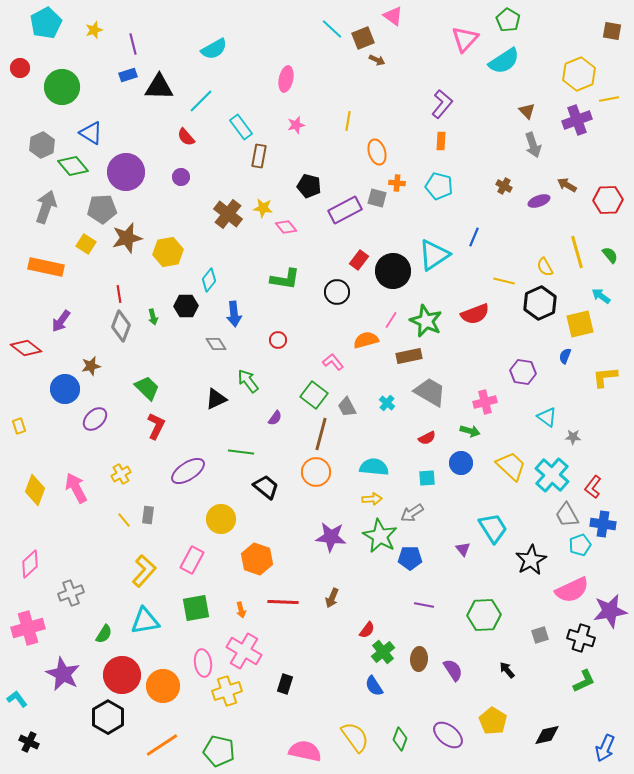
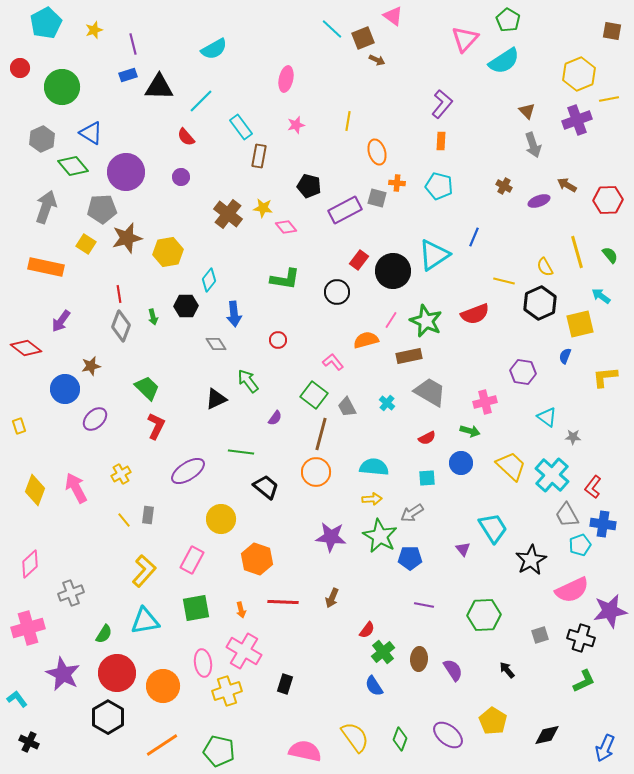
gray hexagon at (42, 145): moved 6 px up
red circle at (122, 675): moved 5 px left, 2 px up
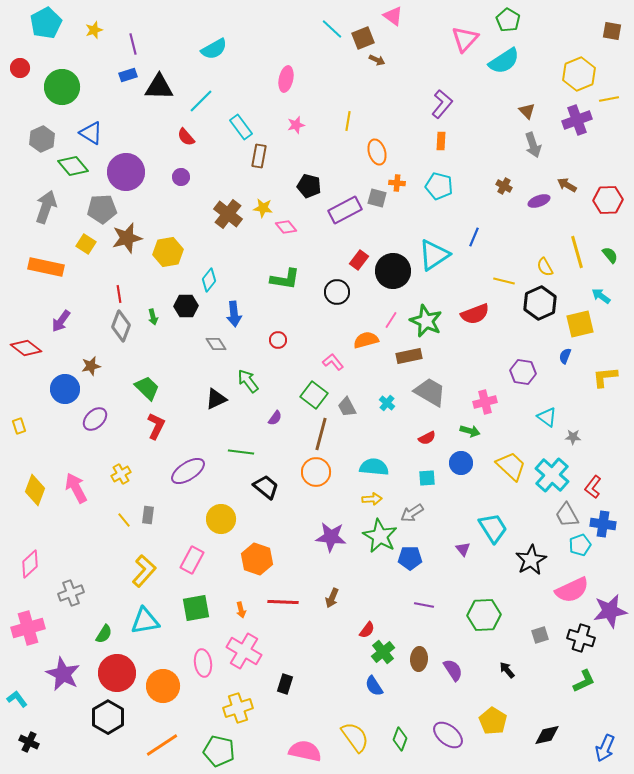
yellow cross at (227, 691): moved 11 px right, 17 px down
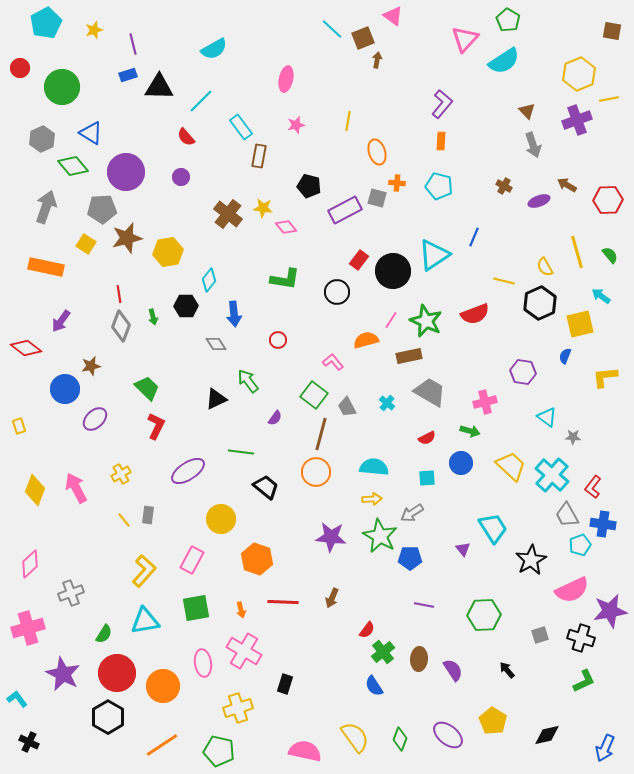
brown arrow at (377, 60): rotated 105 degrees counterclockwise
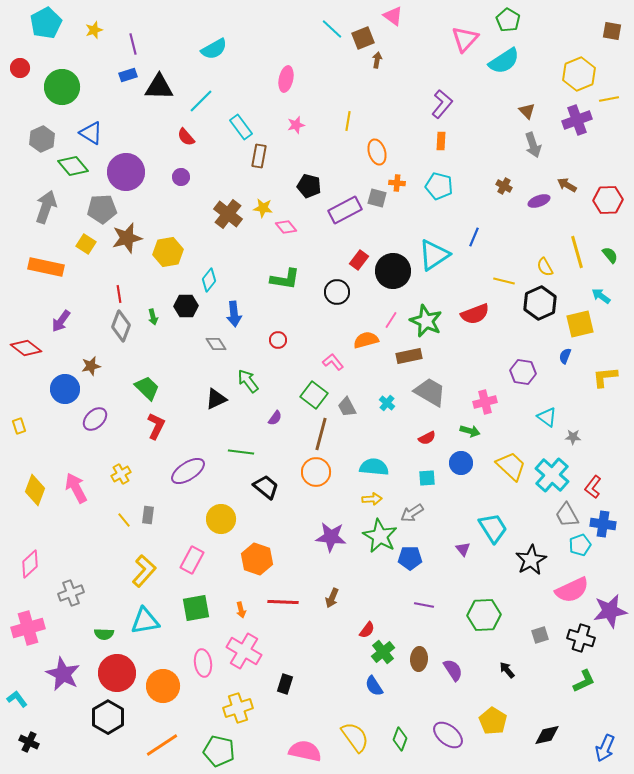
green semicircle at (104, 634): rotated 60 degrees clockwise
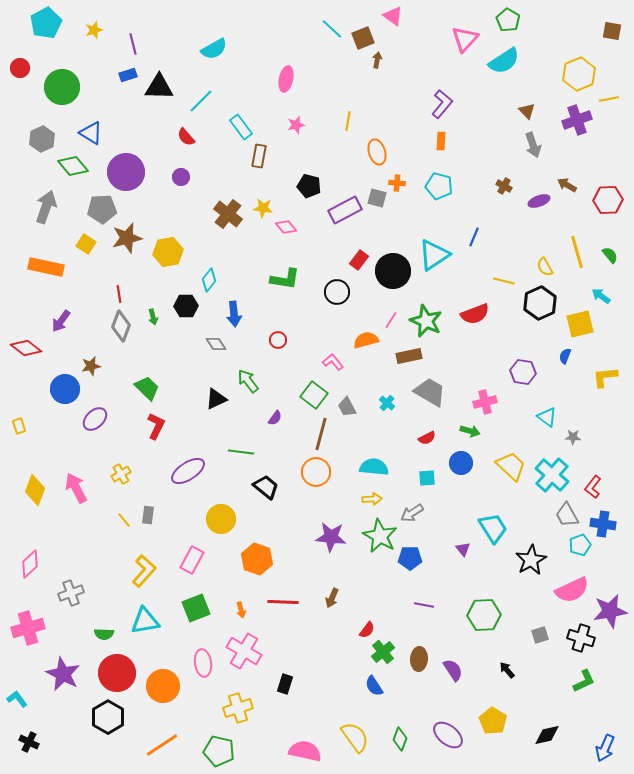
green square at (196, 608): rotated 12 degrees counterclockwise
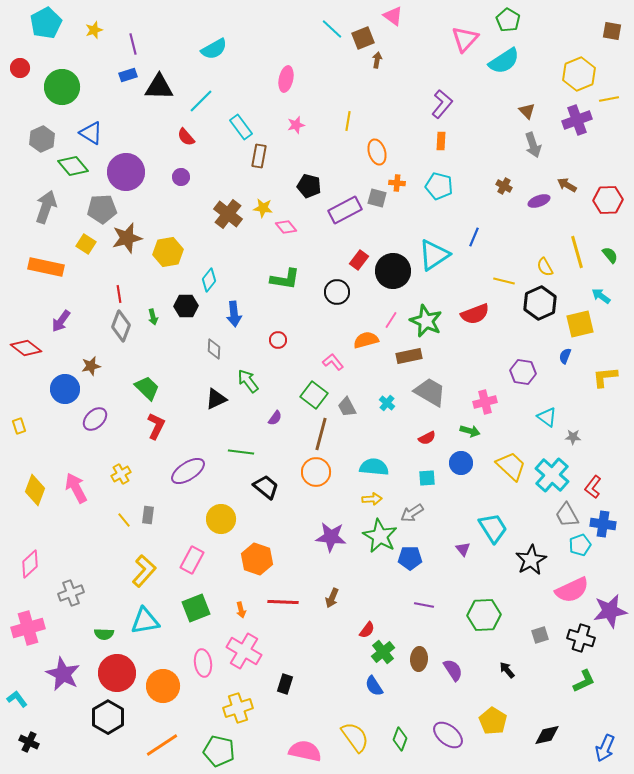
gray diamond at (216, 344): moved 2 px left, 5 px down; rotated 35 degrees clockwise
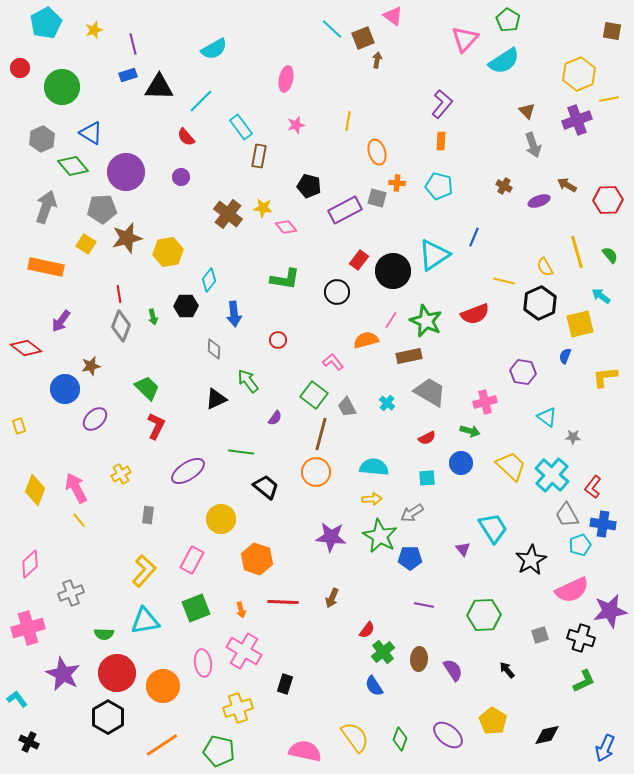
yellow line at (124, 520): moved 45 px left
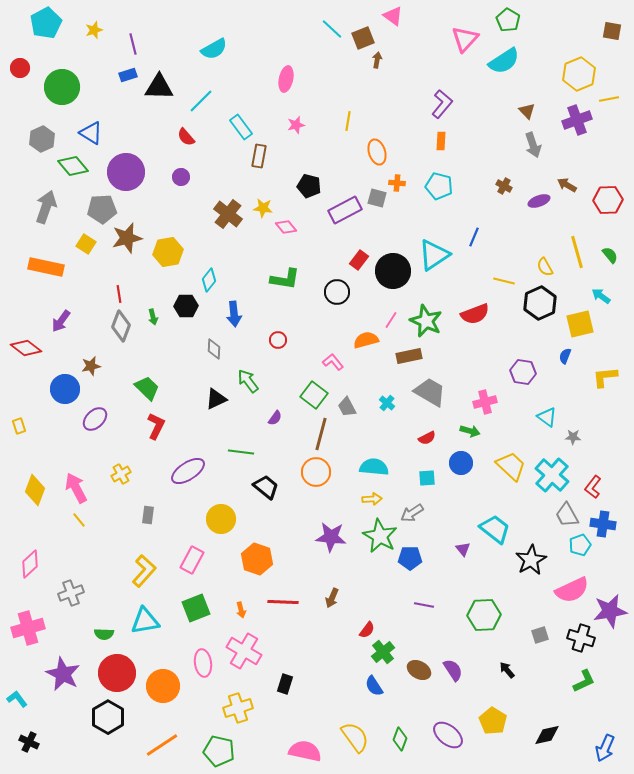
cyan trapezoid at (493, 528): moved 2 px right, 1 px down; rotated 20 degrees counterclockwise
brown ellipse at (419, 659): moved 11 px down; rotated 65 degrees counterclockwise
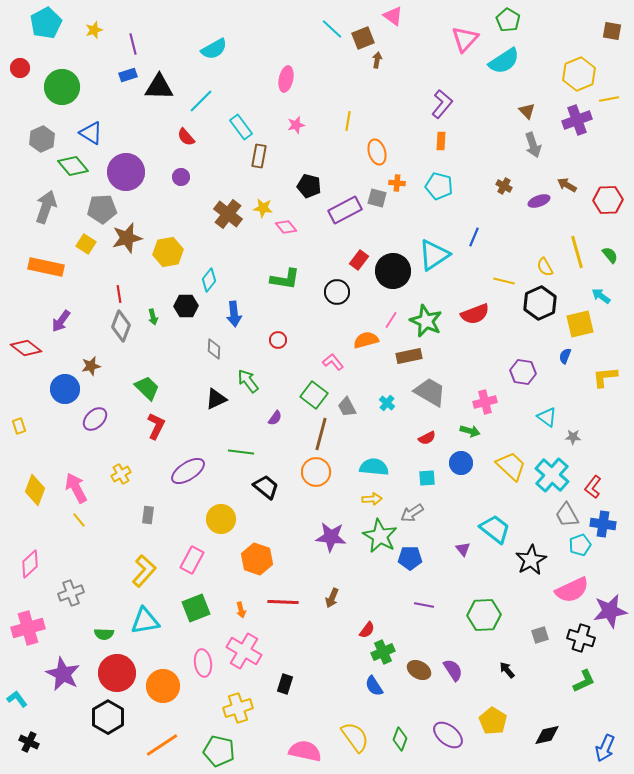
green cross at (383, 652): rotated 15 degrees clockwise
